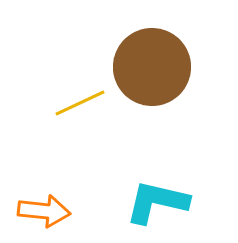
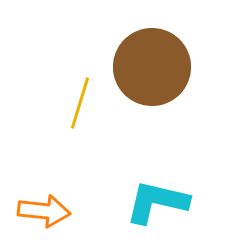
yellow line: rotated 48 degrees counterclockwise
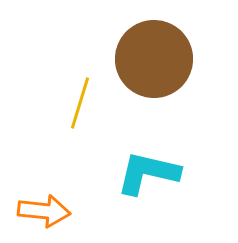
brown circle: moved 2 px right, 8 px up
cyan L-shape: moved 9 px left, 29 px up
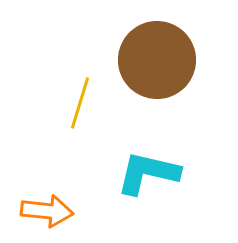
brown circle: moved 3 px right, 1 px down
orange arrow: moved 3 px right
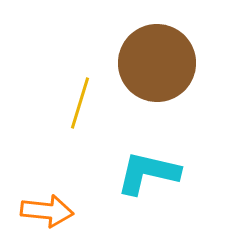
brown circle: moved 3 px down
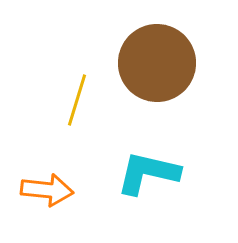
yellow line: moved 3 px left, 3 px up
orange arrow: moved 21 px up
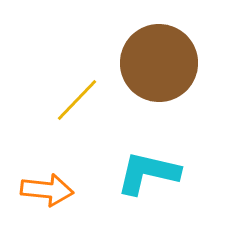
brown circle: moved 2 px right
yellow line: rotated 27 degrees clockwise
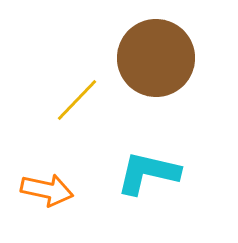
brown circle: moved 3 px left, 5 px up
orange arrow: rotated 6 degrees clockwise
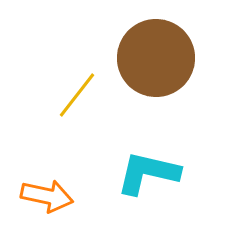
yellow line: moved 5 px up; rotated 6 degrees counterclockwise
orange arrow: moved 6 px down
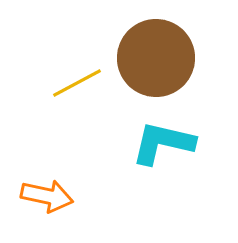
yellow line: moved 12 px up; rotated 24 degrees clockwise
cyan L-shape: moved 15 px right, 30 px up
